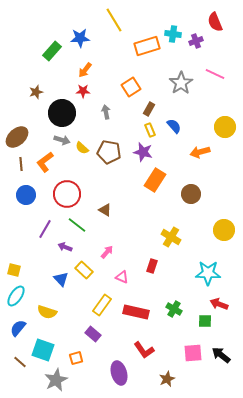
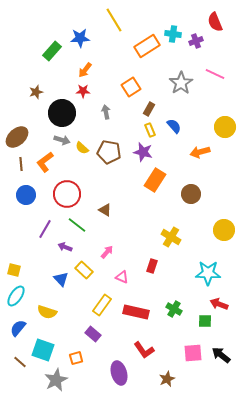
orange rectangle at (147, 46): rotated 15 degrees counterclockwise
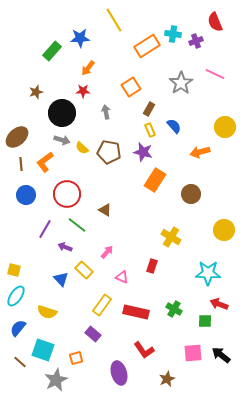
orange arrow at (85, 70): moved 3 px right, 2 px up
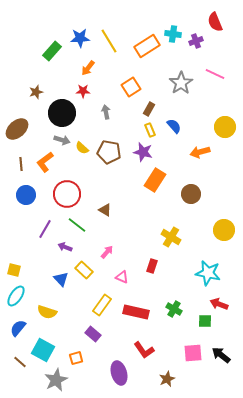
yellow line at (114, 20): moved 5 px left, 21 px down
brown ellipse at (17, 137): moved 8 px up
cyan star at (208, 273): rotated 10 degrees clockwise
cyan square at (43, 350): rotated 10 degrees clockwise
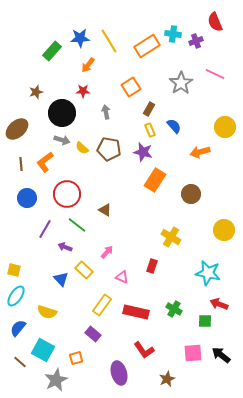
orange arrow at (88, 68): moved 3 px up
brown pentagon at (109, 152): moved 3 px up
blue circle at (26, 195): moved 1 px right, 3 px down
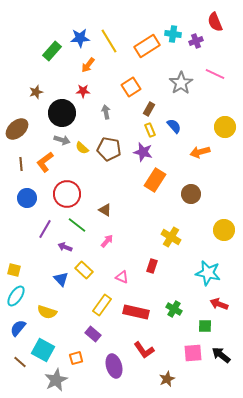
pink arrow at (107, 252): moved 11 px up
green square at (205, 321): moved 5 px down
purple ellipse at (119, 373): moved 5 px left, 7 px up
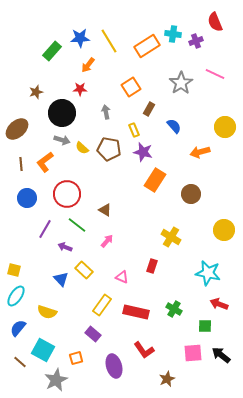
red star at (83, 91): moved 3 px left, 2 px up
yellow rectangle at (150, 130): moved 16 px left
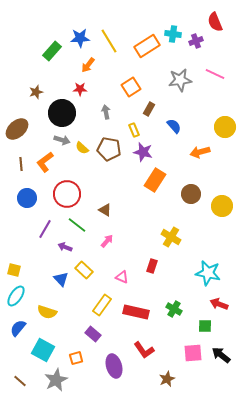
gray star at (181, 83): moved 1 px left, 3 px up; rotated 25 degrees clockwise
yellow circle at (224, 230): moved 2 px left, 24 px up
brown line at (20, 362): moved 19 px down
